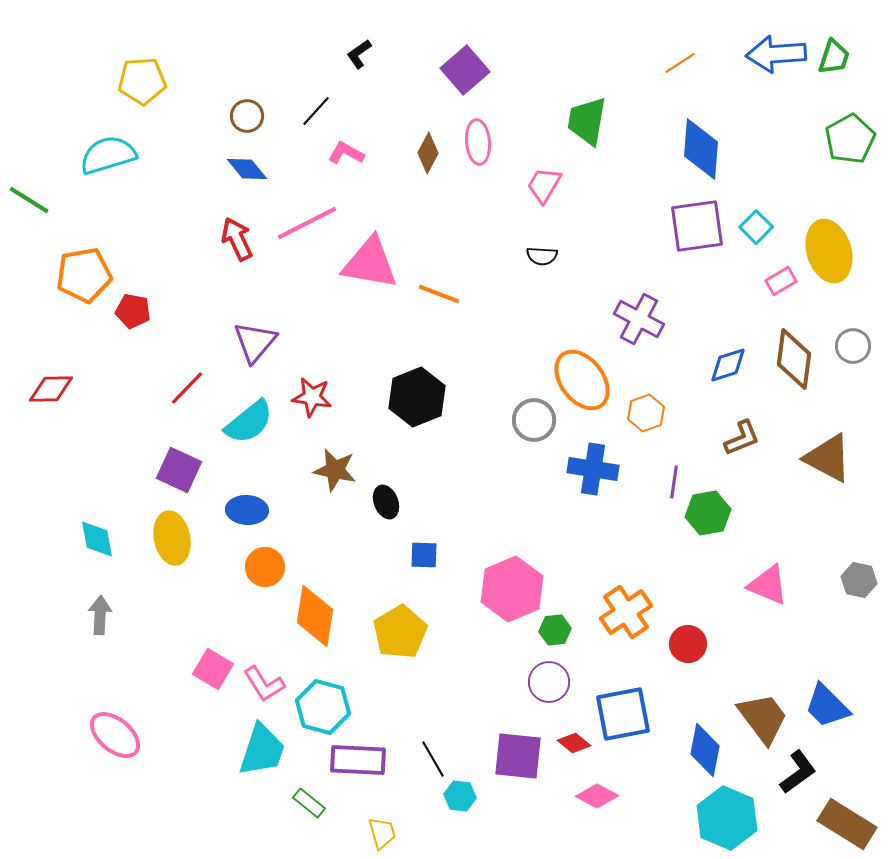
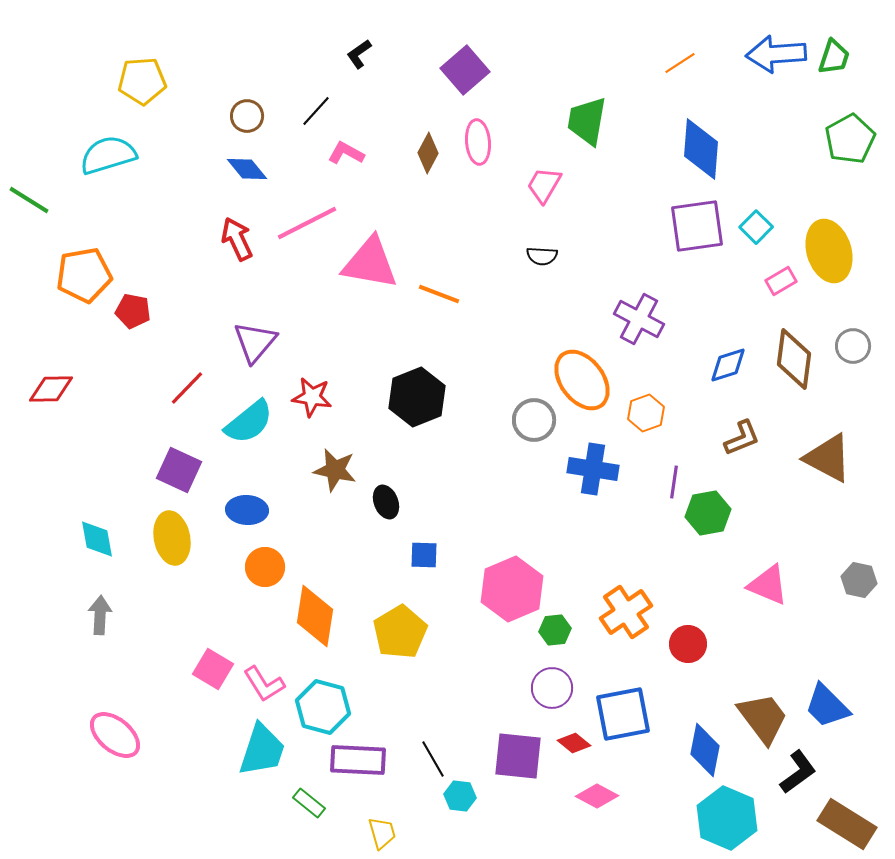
purple circle at (549, 682): moved 3 px right, 6 px down
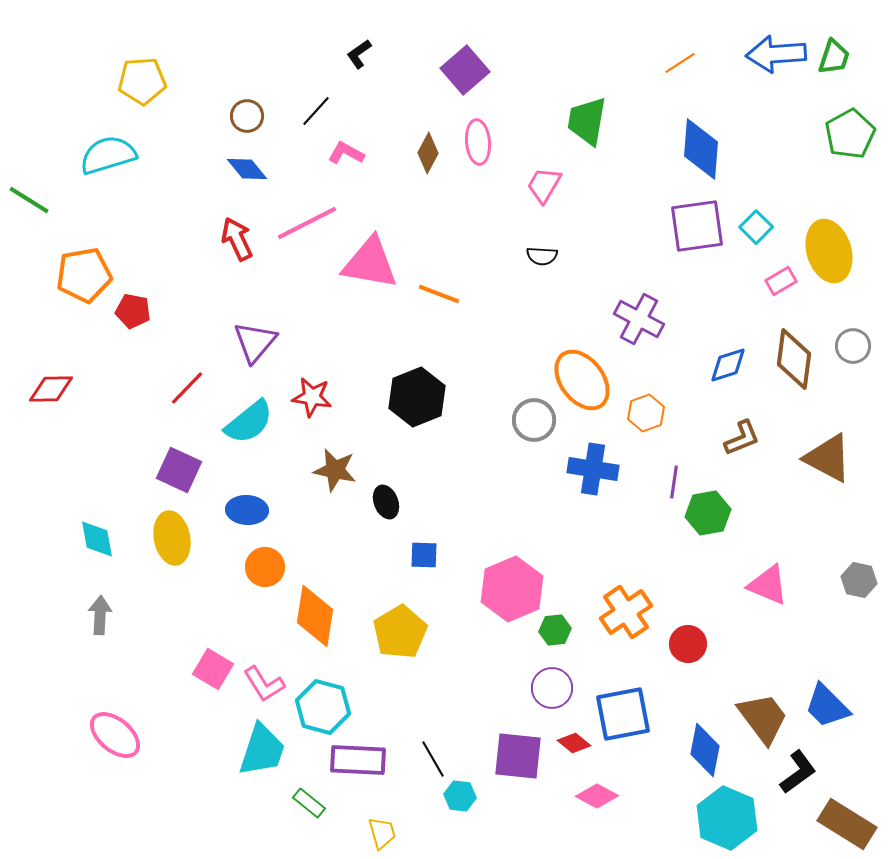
green pentagon at (850, 139): moved 5 px up
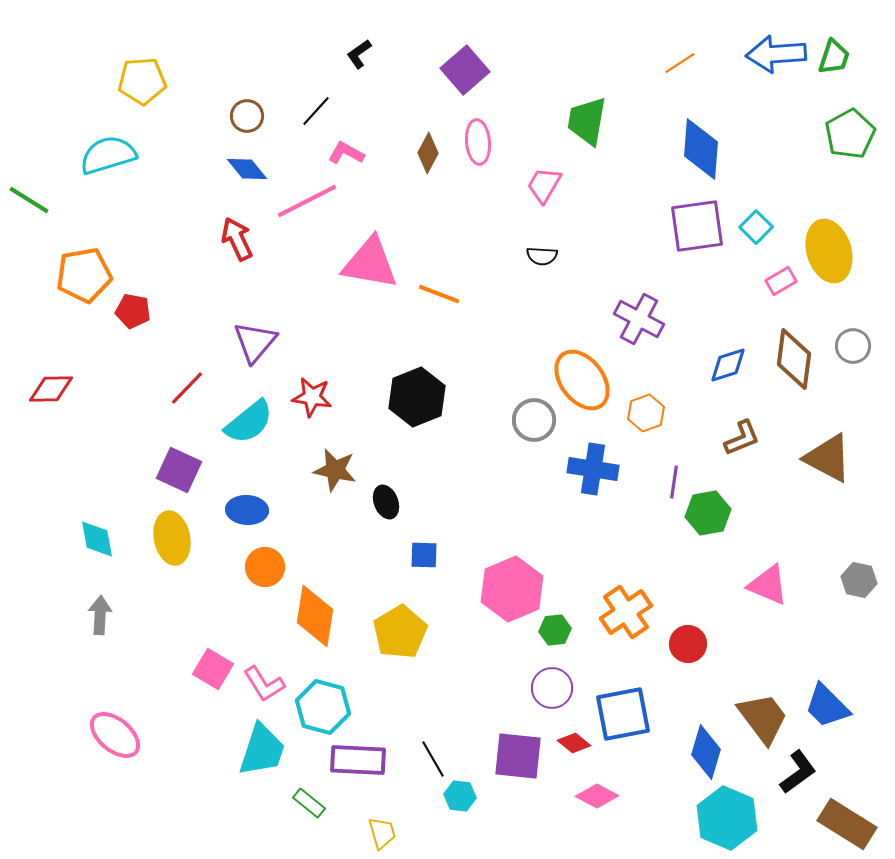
pink line at (307, 223): moved 22 px up
blue diamond at (705, 750): moved 1 px right, 2 px down; rotated 6 degrees clockwise
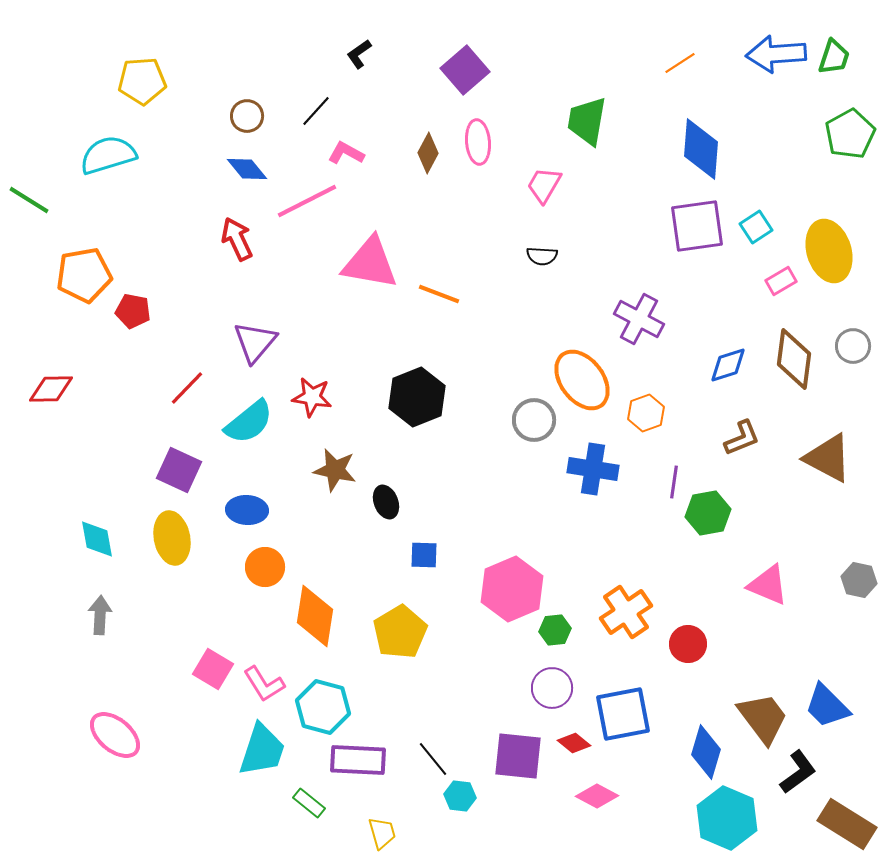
cyan square at (756, 227): rotated 12 degrees clockwise
black line at (433, 759): rotated 9 degrees counterclockwise
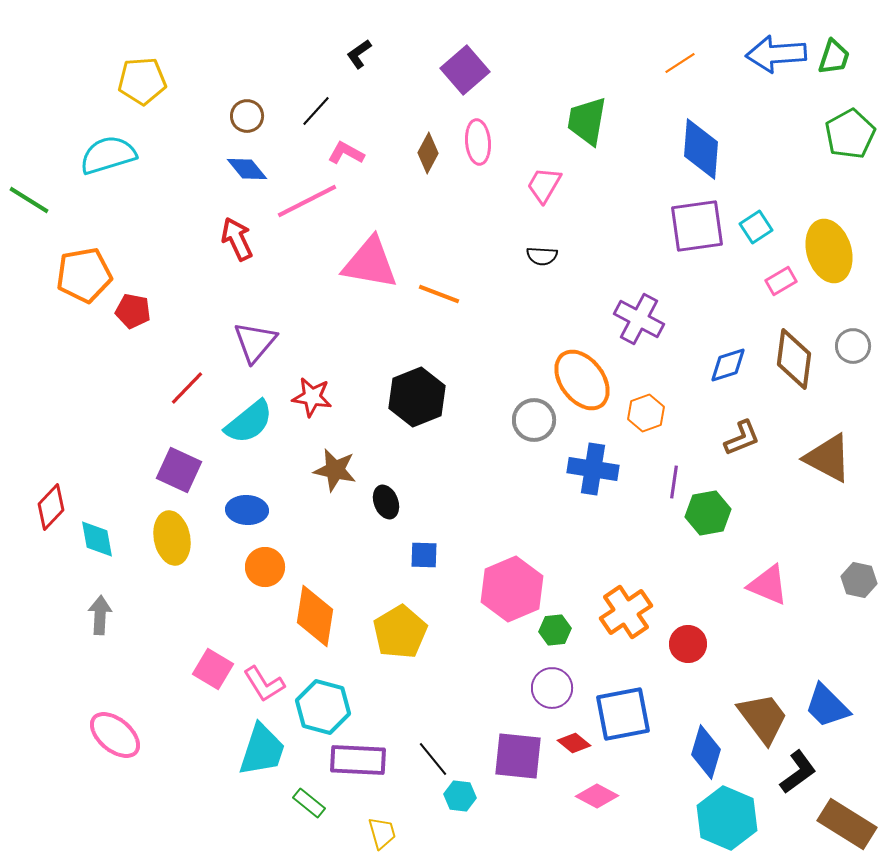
red diamond at (51, 389): moved 118 px down; rotated 45 degrees counterclockwise
